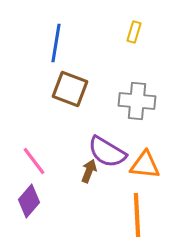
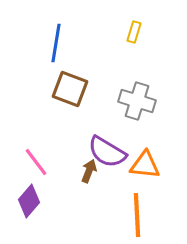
gray cross: rotated 12 degrees clockwise
pink line: moved 2 px right, 1 px down
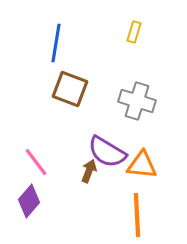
orange triangle: moved 3 px left
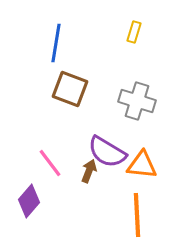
pink line: moved 14 px right, 1 px down
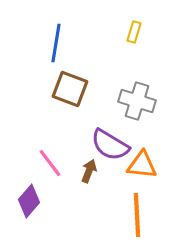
purple semicircle: moved 3 px right, 7 px up
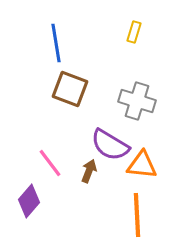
blue line: rotated 18 degrees counterclockwise
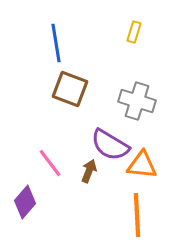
purple diamond: moved 4 px left, 1 px down
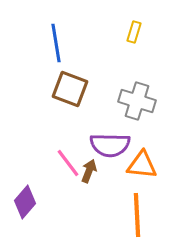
purple semicircle: rotated 30 degrees counterclockwise
pink line: moved 18 px right
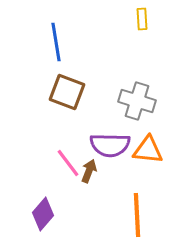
yellow rectangle: moved 8 px right, 13 px up; rotated 20 degrees counterclockwise
blue line: moved 1 px up
brown square: moved 3 px left, 3 px down
orange triangle: moved 6 px right, 15 px up
purple diamond: moved 18 px right, 12 px down
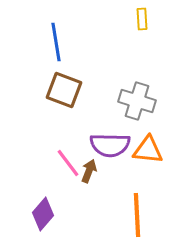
brown square: moved 3 px left, 2 px up
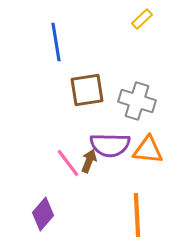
yellow rectangle: rotated 50 degrees clockwise
brown square: moved 23 px right; rotated 30 degrees counterclockwise
brown arrow: moved 10 px up
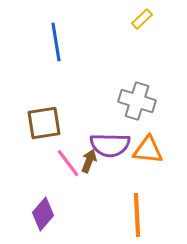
brown square: moved 43 px left, 33 px down
